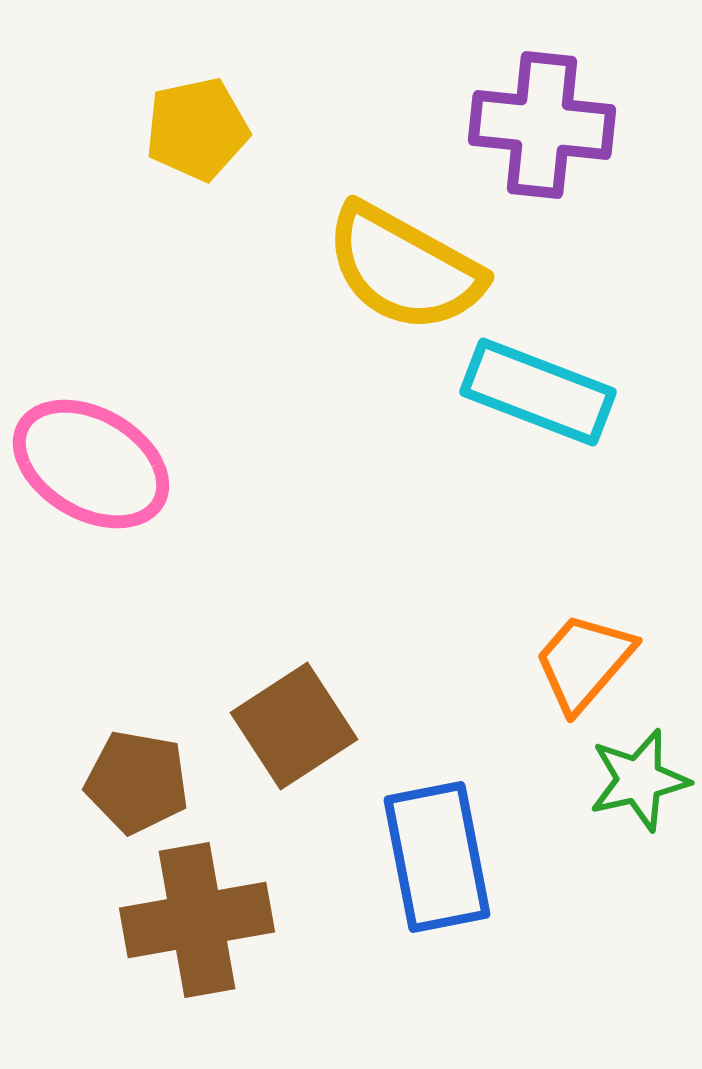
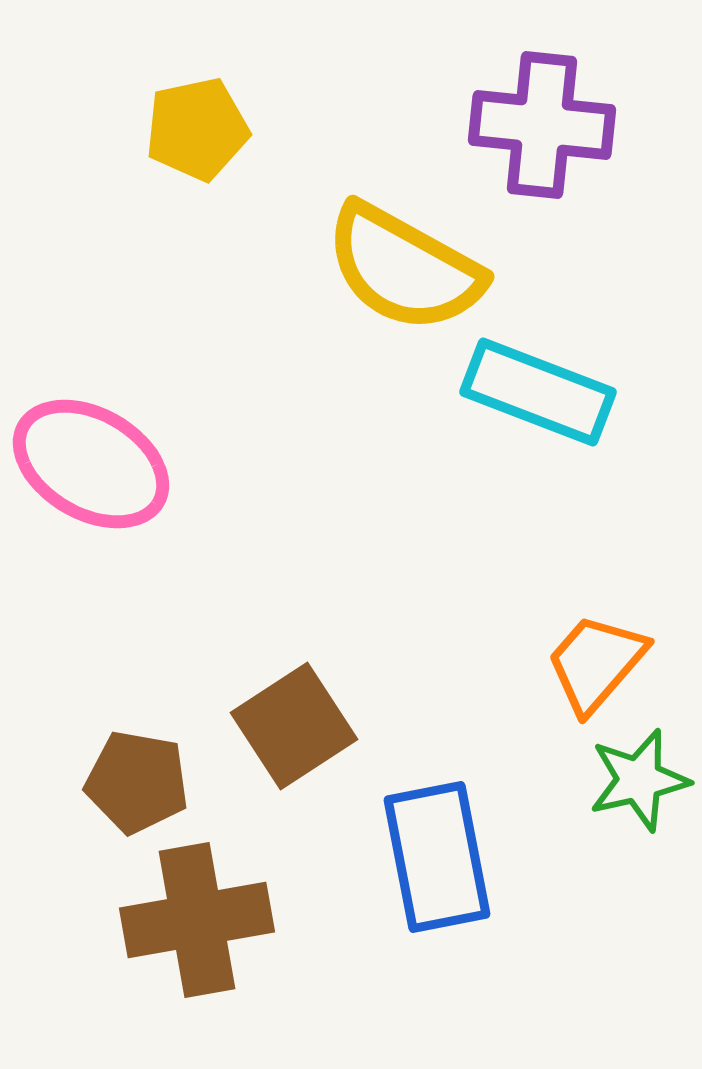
orange trapezoid: moved 12 px right, 1 px down
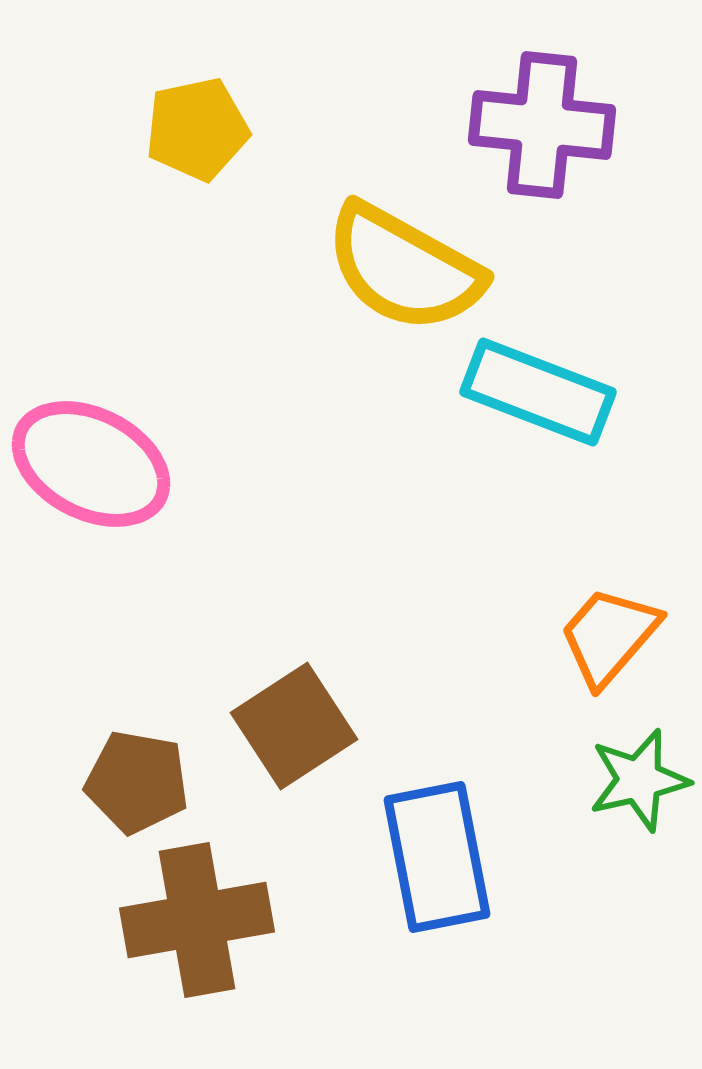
pink ellipse: rotated 3 degrees counterclockwise
orange trapezoid: moved 13 px right, 27 px up
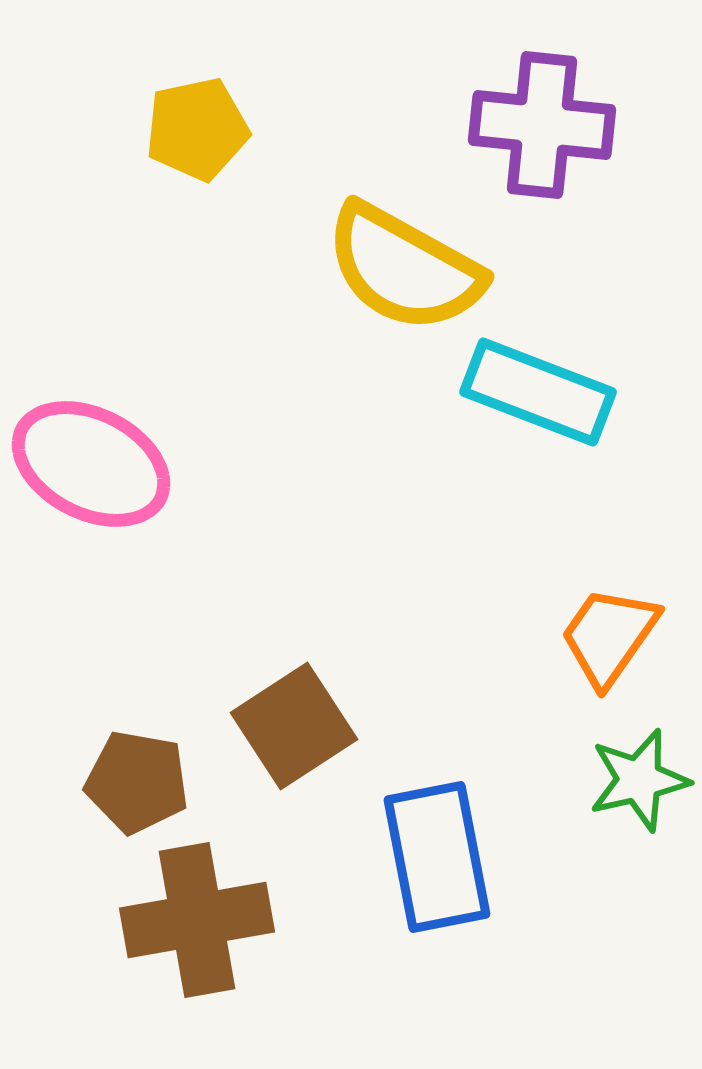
orange trapezoid: rotated 6 degrees counterclockwise
